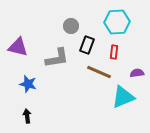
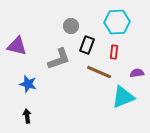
purple triangle: moved 1 px left, 1 px up
gray L-shape: moved 2 px right, 1 px down; rotated 10 degrees counterclockwise
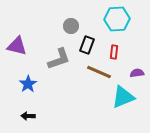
cyan hexagon: moved 3 px up
blue star: rotated 24 degrees clockwise
black arrow: moved 1 px right; rotated 80 degrees counterclockwise
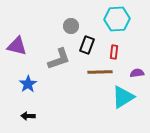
brown line: moved 1 px right; rotated 25 degrees counterclockwise
cyan triangle: rotated 10 degrees counterclockwise
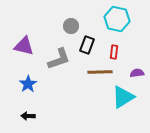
cyan hexagon: rotated 15 degrees clockwise
purple triangle: moved 7 px right
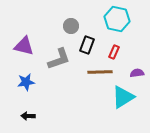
red rectangle: rotated 16 degrees clockwise
blue star: moved 2 px left, 2 px up; rotated 24 degrees clockwise
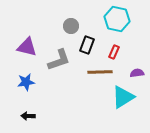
purple triangle: moved 3 px right, 1 px down
gray L-shape: moved 1 px down
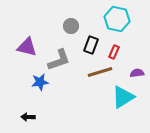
black rectangle: moved 4 px right
brown line: rotated 15 degrees counterclockwise
blue star: moved 14 px right
black arrow: moved 1 px down
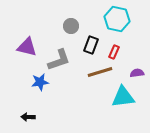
cyan triangle: rotated 25 degrees clockwise
